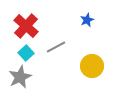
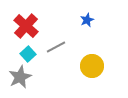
cyan square: moved 2 px right, 1 px down
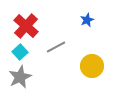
cyan square: moved 8 px left, 2 px up
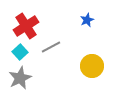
red cross: rotated 15 degrees clockwise
gray line: moved 5 px left
gray star: moved 1 px down
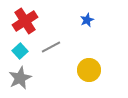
red cross: moved 1 px left, 5 px up
cyan square: moved 1 px up
yellow circle: moved 3 px left, 4 px down
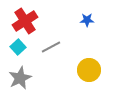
blue star: rotated 24 degrees clockwise
cyan square: moved 2 px left, 4 px up
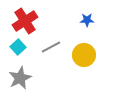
yellow circle: moved 5 px left, 15 px up
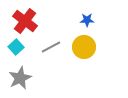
red cross: rotated 20 degrees counterclockwise
cyan square: moved 2 px left
yellow circle: moved 8 px up
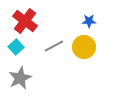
blue star: moved 2 px right, 1 px down
gray line: moved 3 px right, 1 px up
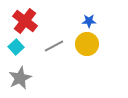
yellow circle: moved 3 px right, 3 px up
